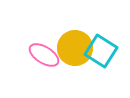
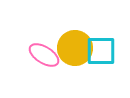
cyan square: rotated 32 degrees counterclockwise
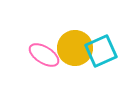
cyan square: rotated 24 degrees counterclockwise
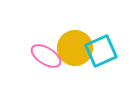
pink ellipse: moved 2 px right, 1 px down
